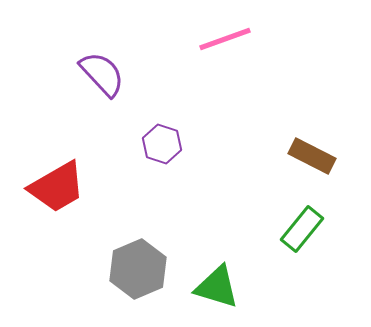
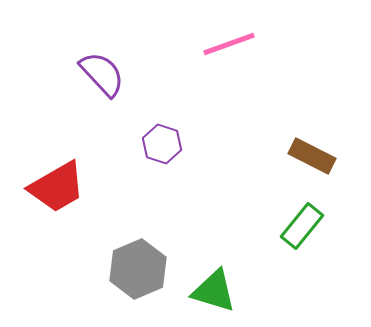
pink line: moved 4 px right, 5 px down
green rectangle: moved 3 px up
green triangle: moved 3 px left, 4 px down
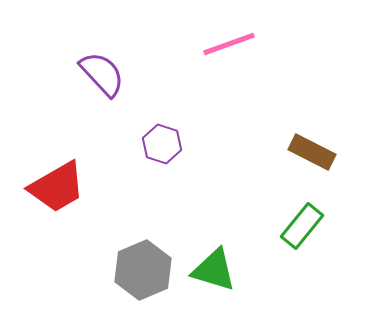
brown rectangle: moved 4 px up
gray hexagon: moved 5 px right, 1 px down
green triangle: moved 21 px up
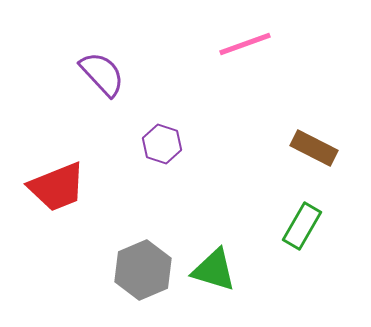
pink line: moved 16 px right
brown rectangle: moved 2 px right, 4 px up
red trapezoid: rotated 8 degrees clockwise
green rectangle: rotated 9 degrees counterclockwise
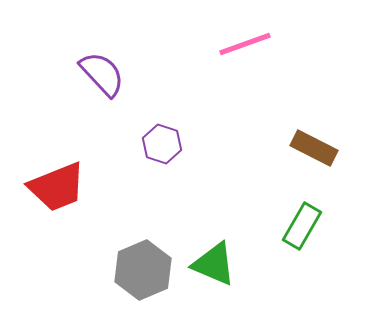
green triangle: moved 6 px up; rotated 6 degrees clockwise
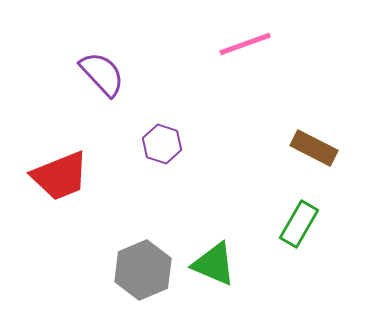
red trapezoid: moved 3 px right, 11 px up
green rectangle: moved 3 px left, 2 px up
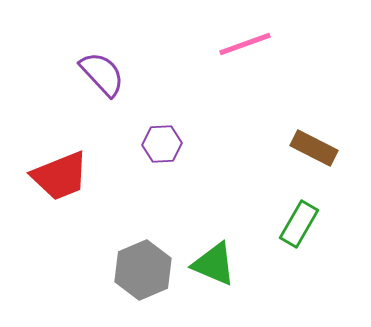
purple hexagon: rotated 21 degrees counterclockwise
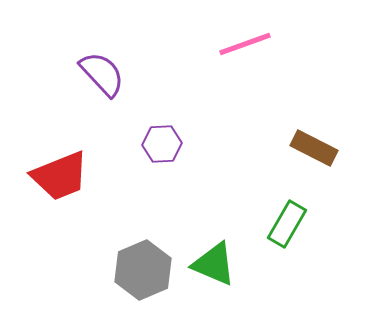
green rectangle: moved 12 px left
